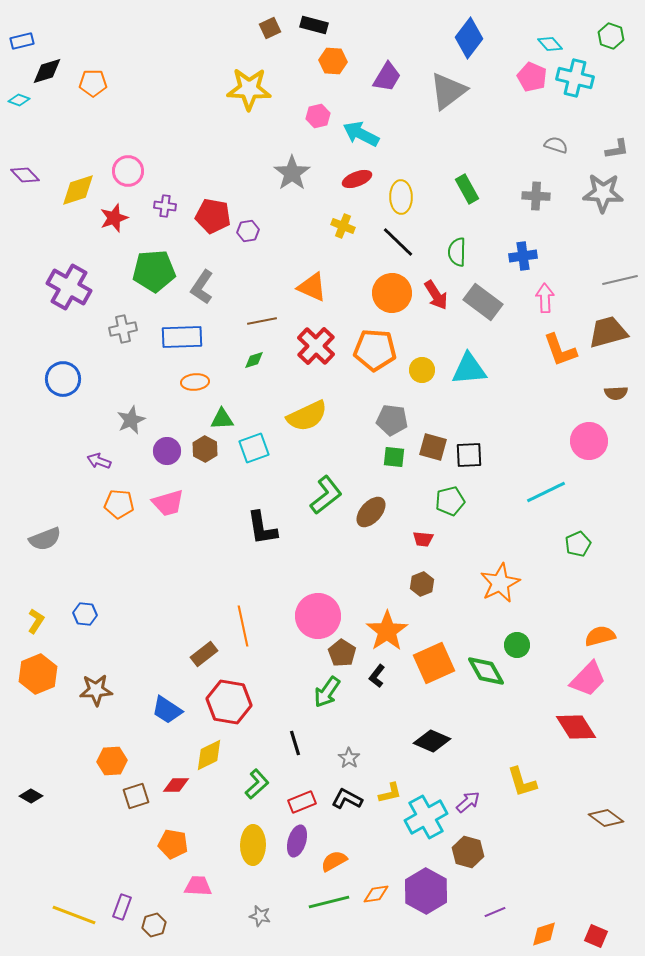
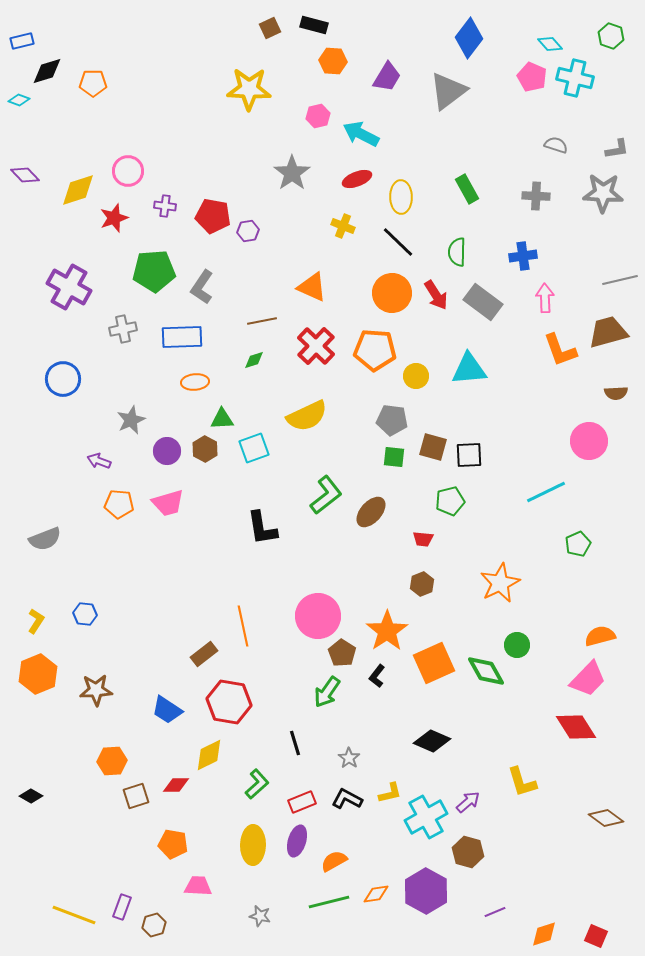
yellow circle at (422, 370): moved 6 px left, 6 px down
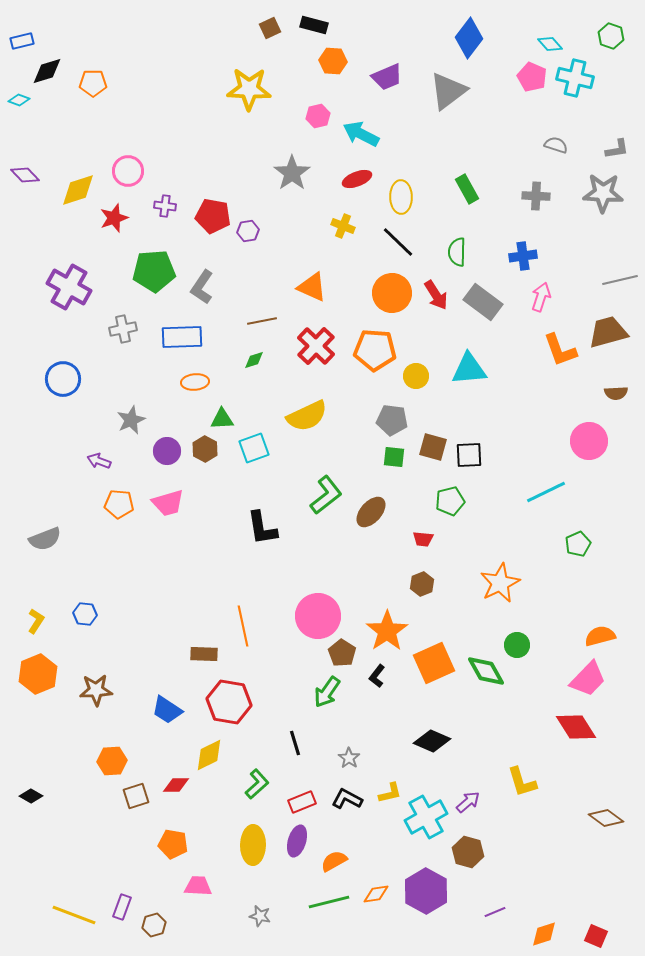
purple trapezoid at (387, 77): rotated 36 degrees clockwise
pink arrow at (545, 298): moved 4 px left, 1 px up; rotated 20 degrees clockwise
brown rectangle at (204, 654): rotated 40 degrees clockwise
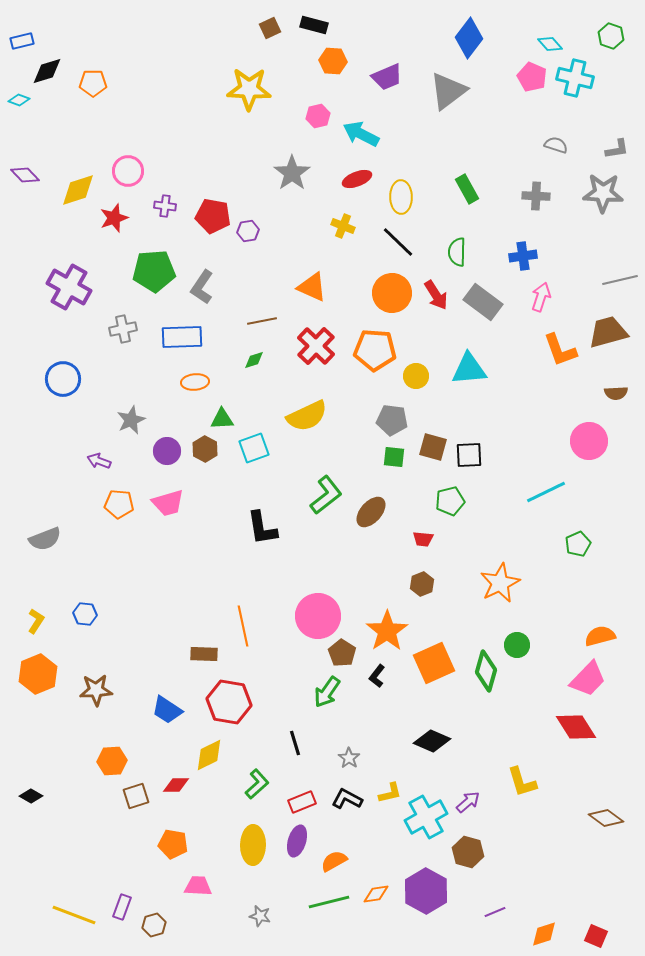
green diamond at (486, 671): rotated 45 degrees clockwise
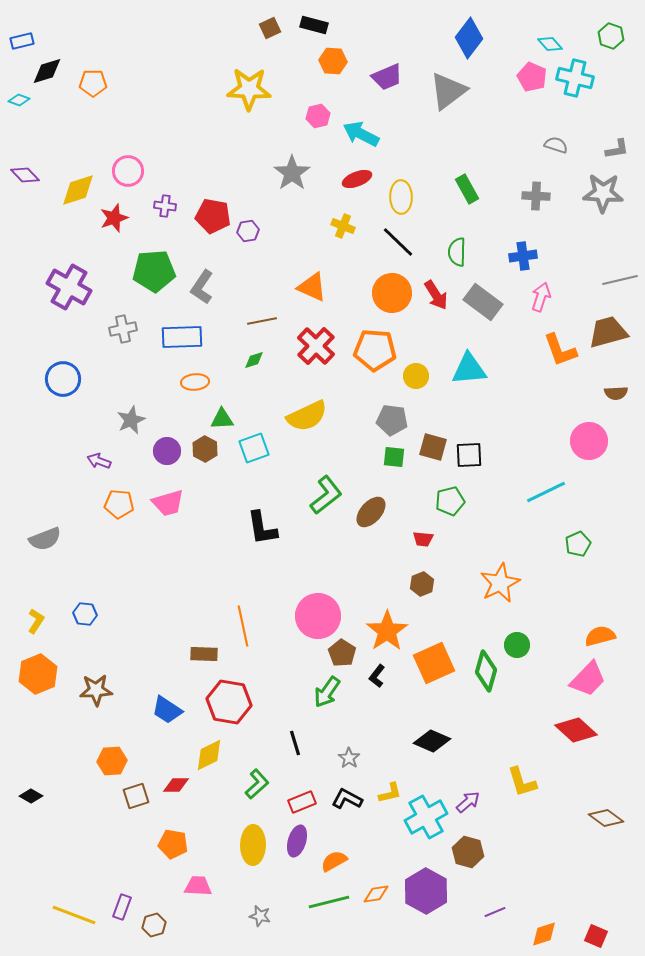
red diamond at (576, 727): moved 3 px down; rotated 15 degrees counterclockwise
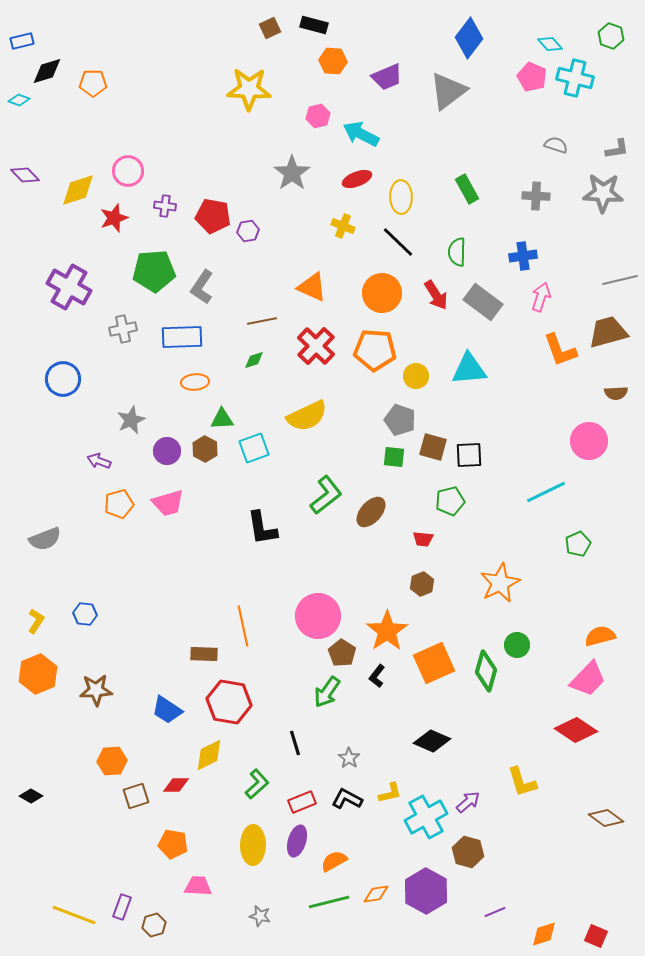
orange circle at (392, 293): moved 10 px left
gray pentagon at (392, 420): moved 8 px right; rotated 12 degrees clockwise
orange pentagon at (119, 504): rotated 20 degrees counterclockwise
red diamond at (576, 730): rotated 9 degrees counterclockwise
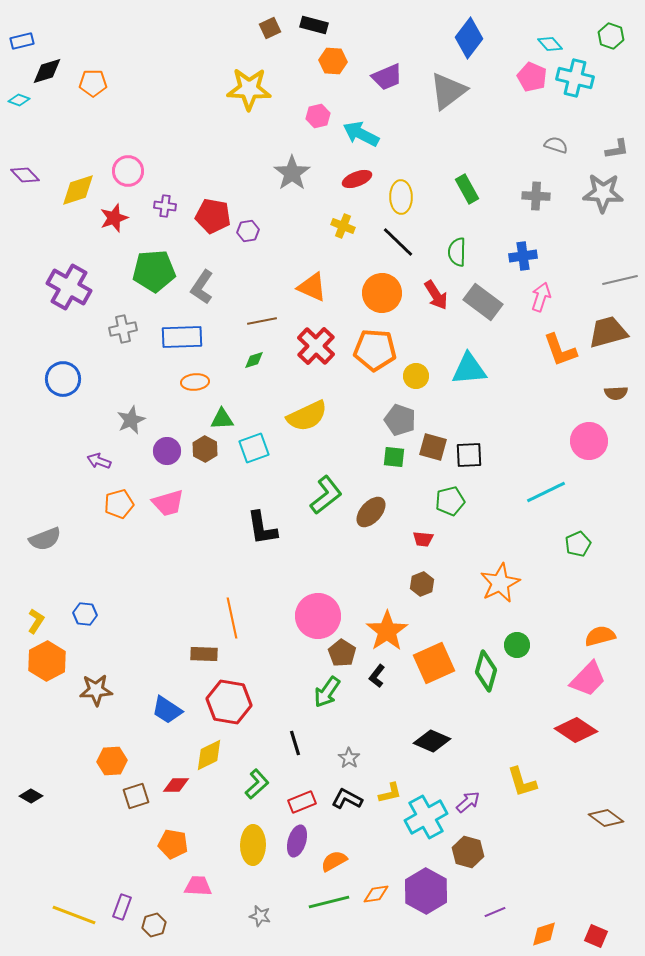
orange line at (243, 626): moved 11 px left, 8 px up
orange hexagon at (38, 674): moved 9 px right, 13 px up; rotated 6 degrees counterclockwise
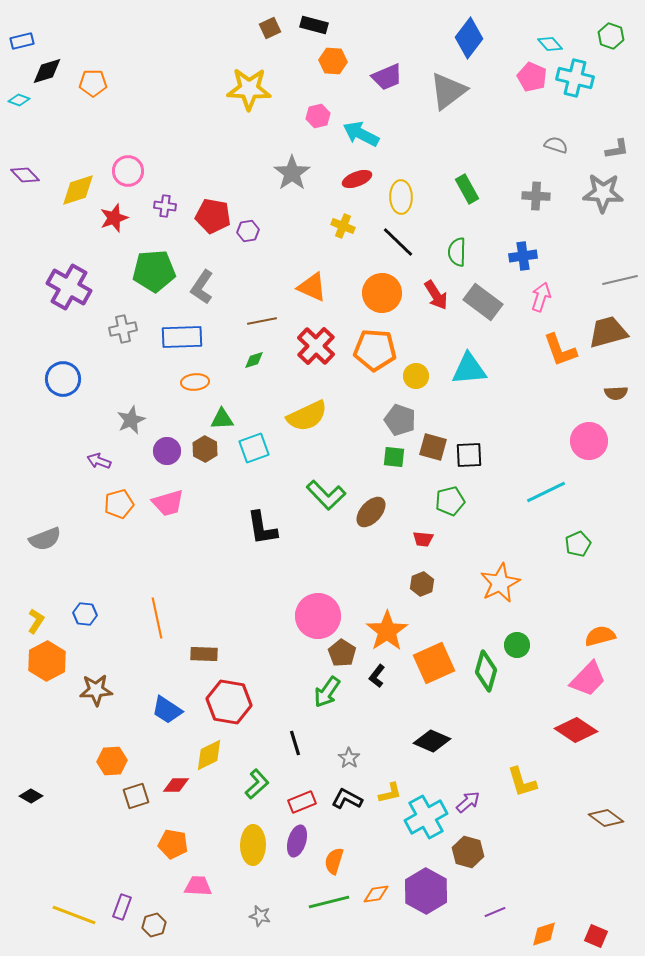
green L-shape at (326, 495): rotated 84 degrees clockwise
orange line at (232, 618): moved 75 px left
orange semicircle at (334, 861): rotated 44 degrees counterclockwise
